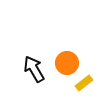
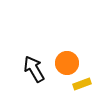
yellow rectangle: moved 2 px left, 1 px down; rotated 18 degrees clockwise
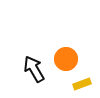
orange circle: moved 1 px left, 4 px up
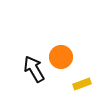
orange circle: moved 5 px left, 2 px up
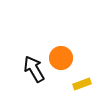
orange circle: moved 1 px down
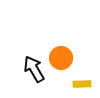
yellow rectangle: rotated 18 degrees clockwise
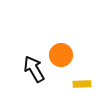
orange circle: moved 3 px up
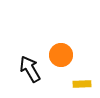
black arrow: moved 4 px left
